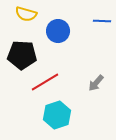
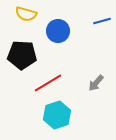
blue line: rotated 18 degrees counterclockwise
red line: moved 3 px right, 1 px down
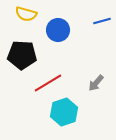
blue circle: moved 1 px up
cyan hexagon: moved 7 px right, 3 px up
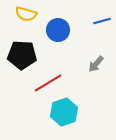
gray arrow: moved 19 px up
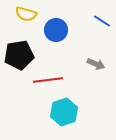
blue line: rotated 48 degrees clockwise
blue circle: moved 2 px left
black pentagon: moved 3 px left; rotated 12 degrees counterclockwise
gray arrow: rotated 108 degrees counterclockwise
red line: moved 3 px up; rotated 24 degrees clockwise
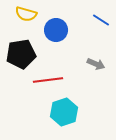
blue line: moved 1 px left, 1 px up
black pentagon: moved 2 px right, 1 px up
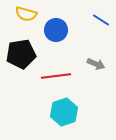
red line: moved 8 px right, 4 px up
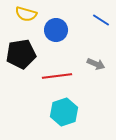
red line: moved 1 px right
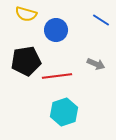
black pentagon: moved 5 px right, 7 px down
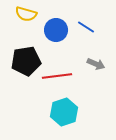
blue line: moved 15 px left, 7 px down
